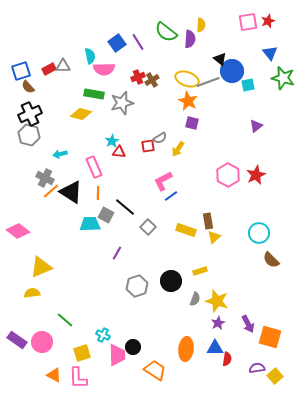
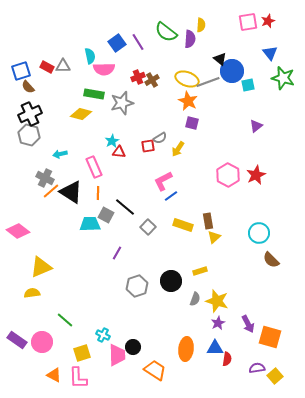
red rectangle at (49, 69): moved 2 px left, 2 px up; rotated 56 degrees clockwise
yellow rectangle at (186, 230): moved 3 px left, 5 px up
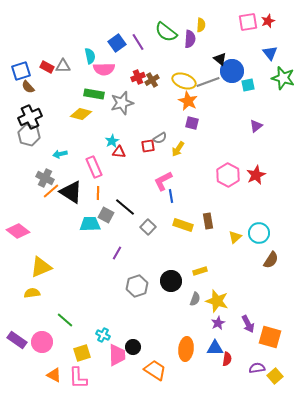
yellow ellipse at (187, 79): moved 3 px left, 2 px down
black cross at (30, 114): moved 3 px down
blue line at (171, 196): rotated 64 degrees counterclockwise
yellow triangle at (214, 237): moved 21 px right
brown semicircle at (271, 260): rotated 102 degrees counterclockwise
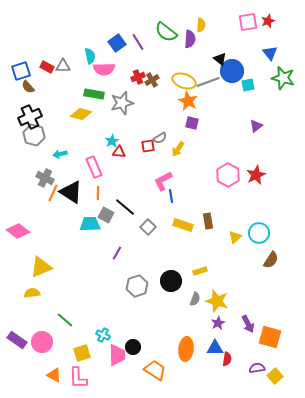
gray hexagon at (29, 135): moved 5 px right
orange line at (51, 191): moved 2 px right, 2 px down; rotated 24 degrees counterclockwise
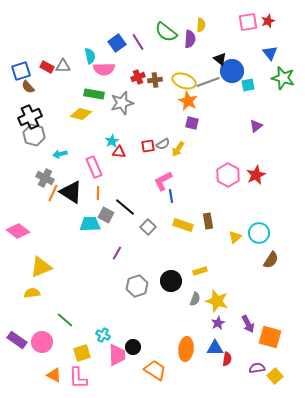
brown cross at (152, 80): moved 3 px right; rotated 24 degrees clockwise
gray semicircle at (160, 138): moved 3 px right, 6 px down
